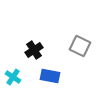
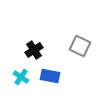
cyan cross: moved 8 px right
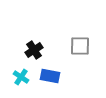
gray square: rotated 25 degrees counterclockwise
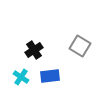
gray square: rotated 30 degrees clockwise
blue rectangle: rotated 18 degrees counterclockwise
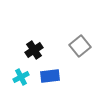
gray square: rotated 20 degrees clockwise
cyan cross: rotated 28 degrees clockwise
